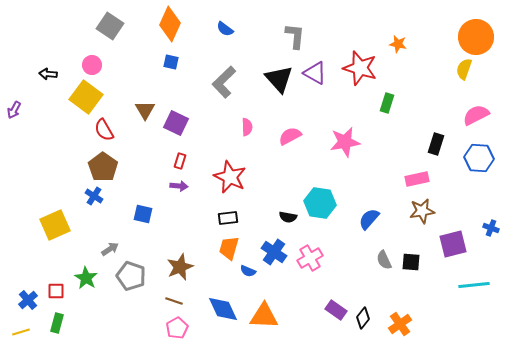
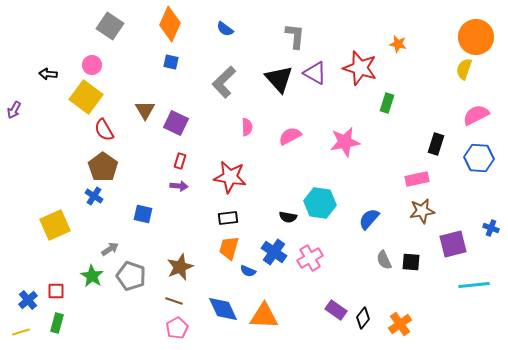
red star at (230, 177): rotated 16 degrees counterclockwise
green star at (86, 278): moved 6 px right, 2 px up
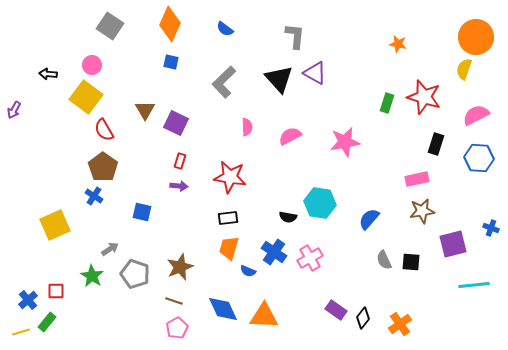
red star at (360, 68): moved 64 px right, 29 px down
blue square at (143, 214): moved 1 px left, 2 px up
gray pentagon at (131, 276): moved 4 px right, 2 px up
green rectangle at (57, 323): moved 10 px left, 1 px up; rotated 24 degrees clockwise
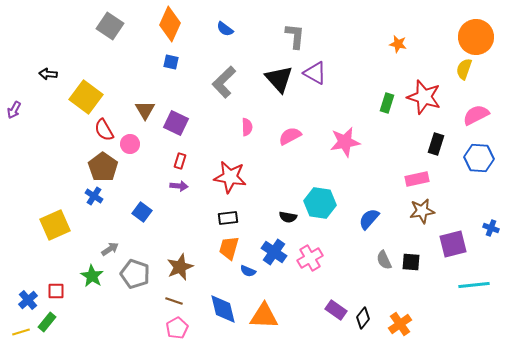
pink circle at (92, 65): moved 38 px right, 79 px down
blue square at (142, 212): rotated 24 degrees clockwise
blue diamond at (223, 309): rotated 12 degrees clockwise
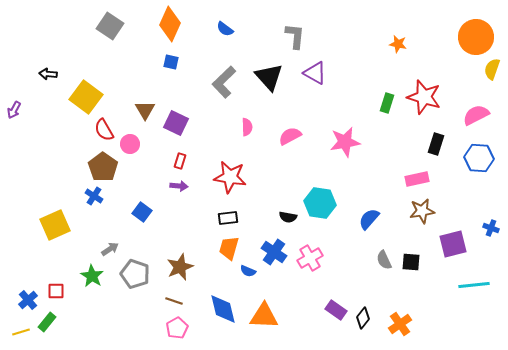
yellow semicircle at (464, 69): moved 28 px right
black triangle at (279, 79): moved 10 px left, 2 px up
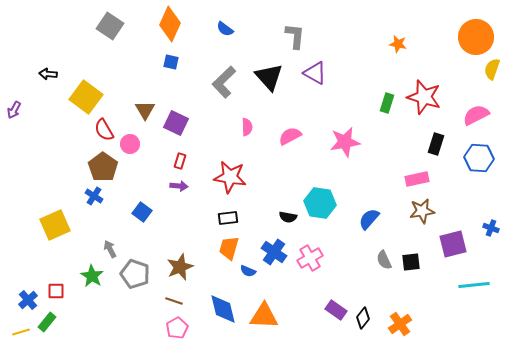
gray arrow at (110, 249): rotated 84 degrees counterclockwise
black square at (411, 262): rotated 12 degrees counterclockwise
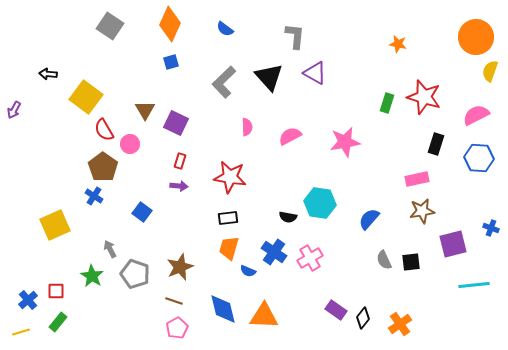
blue square at (171, 62): rotated 28 degrees counterclockwise
yellow semicircle at (492, 69): moved 2 px left, 2 px down
green rectangle at (47, 322): moved 11 px right
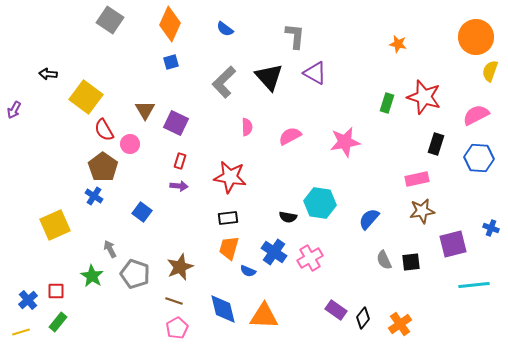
gray square at (110, 26): moved 6 px up
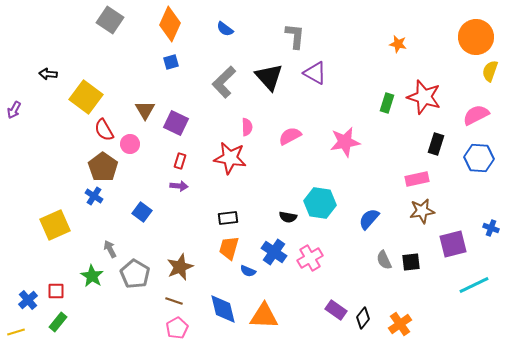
red star at (230, 177): moved 19 px up
gray pentagon at (135, 274): rotated 12 degrees clockwise
cyan line at (474, 285): rotated 20 degrees counterclockwise
yellow line at (21, 332): moved 5 px left
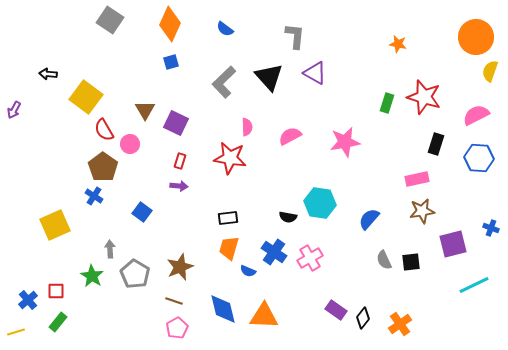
gray arrow at (110, 249): rotated 24 degrees clockwise
